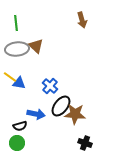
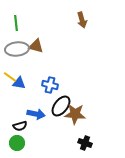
brown triangle: rotated 28 degrees counterclockwise
blue cross: moved 1 px up; rotated 28 degrees counterclockwise
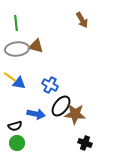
brown arrow: rotated 14 degrees counterclockwise
blue cross: rotated 14 degrees clockwise
black semicircle: moved 5 px left
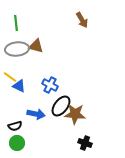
blue triangle: moved 3 px down; rotated 16 degrees clockwise
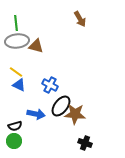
brown arrow: moved 2 px left, 1 px up
gray ellipse: moved 8 px up
yellow line: moved 6 px right, 5 px up
blue triangle: moved 1 px up
green circle: moved 3 px left, 2 px up
